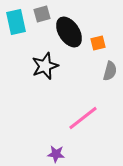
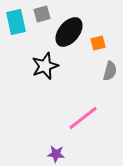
black ellipse: rotated 72 degrees clockwise
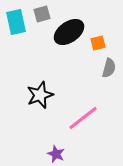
black ellipse: rotated 16 degrees clockwise
black star: moved 5 px left, 29 px down
gray semicircle: moved 1 px left, 3 px up
purple star: rotated 18 degrees clockwise
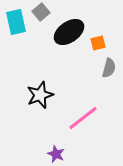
gray square: moved 1 px left, 2 px up; rotated 24 degrees counterclockwise
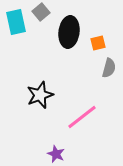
black ellipse: rotated 48 degrees counterclockwise
pink line: moved 1 px left, 1 px up
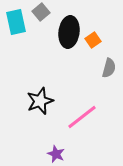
orange square: moved 5 px left, 3 px up; rotated 21 degrees counterclockwise
black star: moved 6 px down
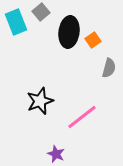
cyan rectangle: rotated 10 degrees counterclockwise
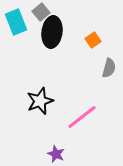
black ellipse: moved 17 px left
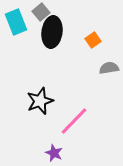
gray semicircle: rotated 114 degrees counterclockwise
pink line: moved 8 px left, 4 px down; rotated 8 degrees counterclockwise
purple star: moved 2 px left, 1 px up
